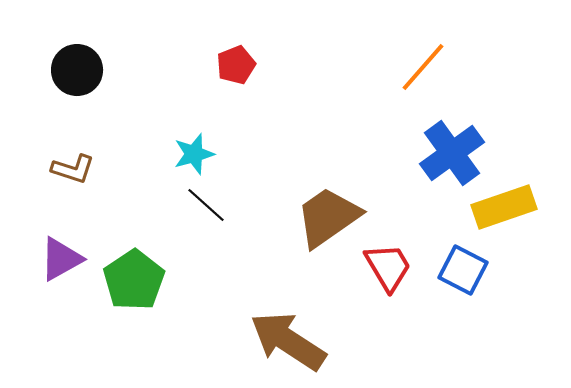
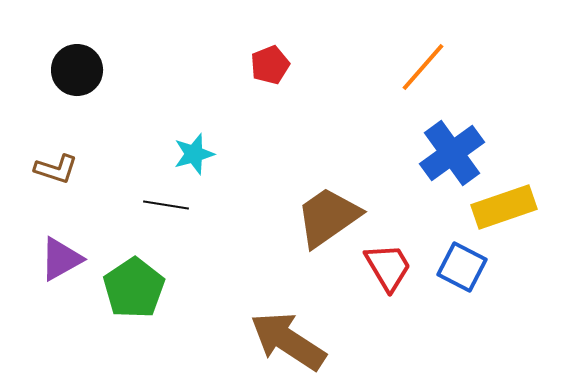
red pentagon: moved 34 px right
brown L-shape: moved 17 px left
black line: moved 40 px left; rotated 33 degrees counterclockwise
blue square: moved 1 px left, 3 px up
green pentagon: moved 8 px down
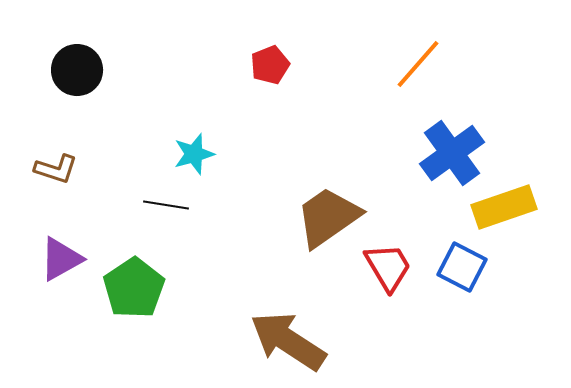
orange line: moved 5 px left, 3 px up
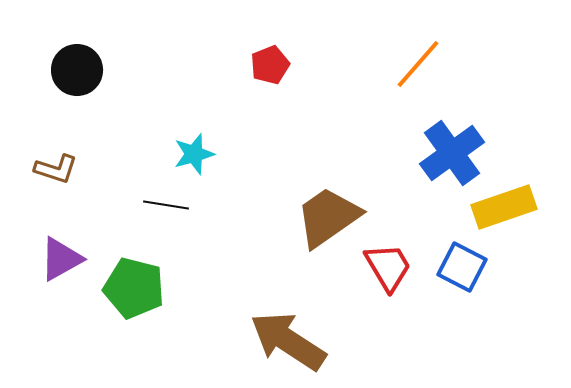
green pentagon: rotated 24 degrees counterclockwise
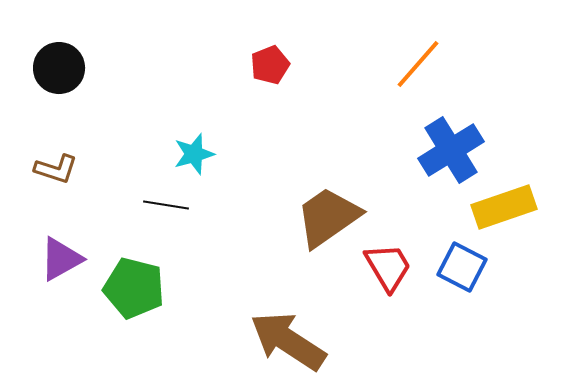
black circle: moved 18 px left, 2 px up
blue cross: moved 1 px left, 3 px up; rotated 4 degrees clockwise
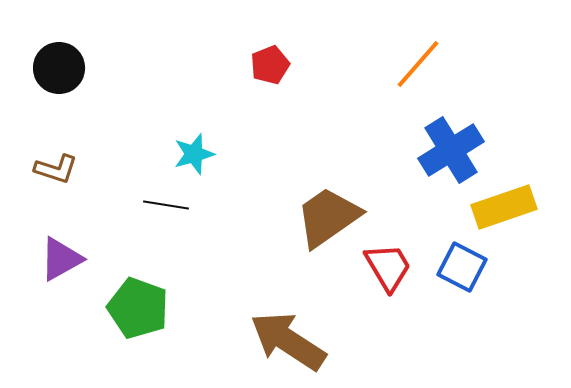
green pentagon: moved 4 px right, 20 px down; rotated 6 degrees clockwise
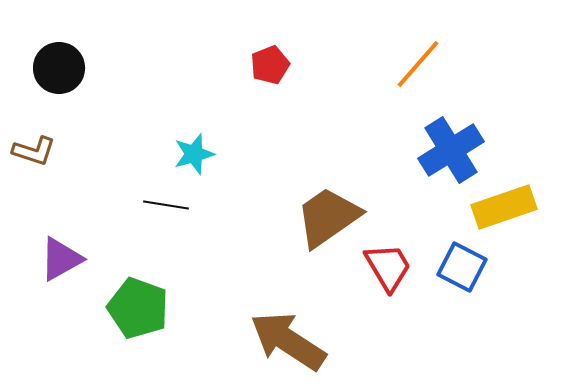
brown L-shape: moved 22 px left, 18 px up
